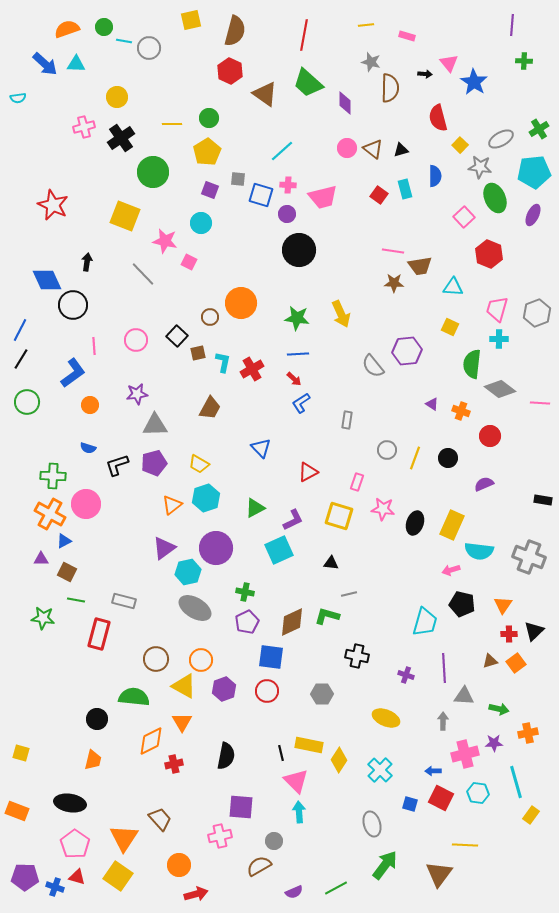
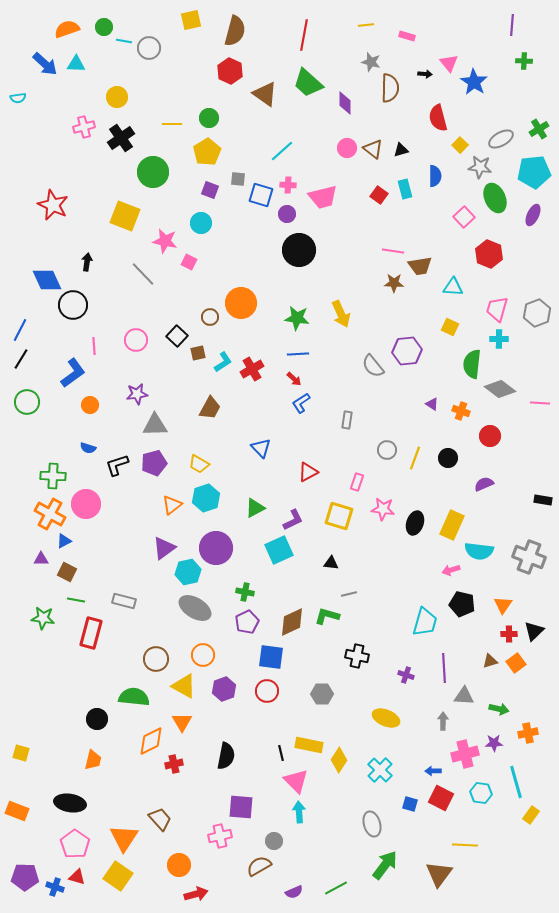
cyan L-shape at (223, 362): rotated 45 degrees clockwise
red rectangle at (99, 634): moved 8 px left, 1 px up
orange circle at (201, 660): moved 2 px right, 5 px up
cyan hexagon at (478, 793): moved 3 px right
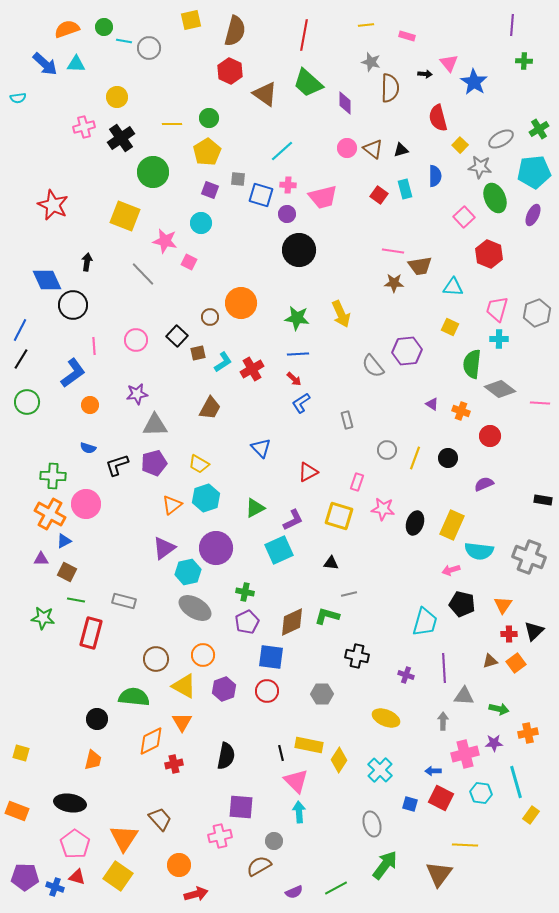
gray rectangle at (347, 420): rotated 24 degrees counterclockwise
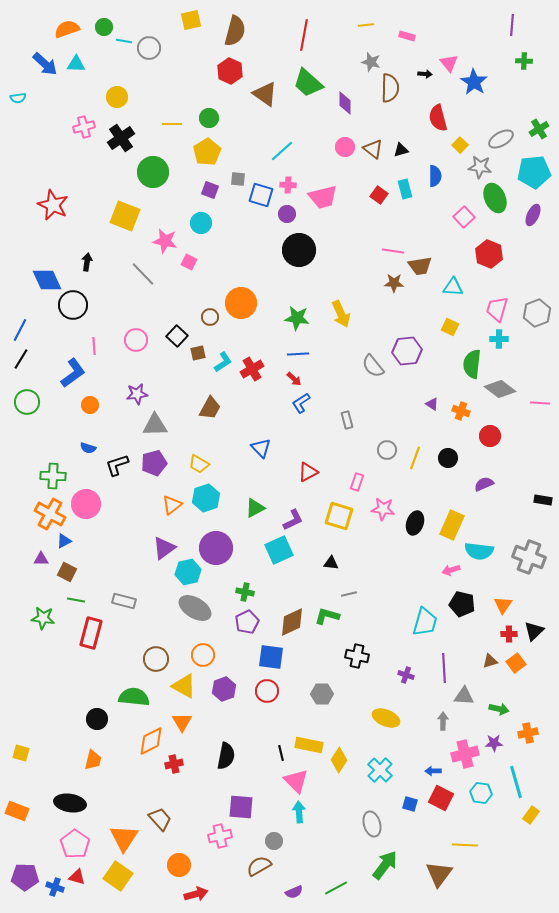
pink circle at (347, 148): moved 2 px left, 1 px up
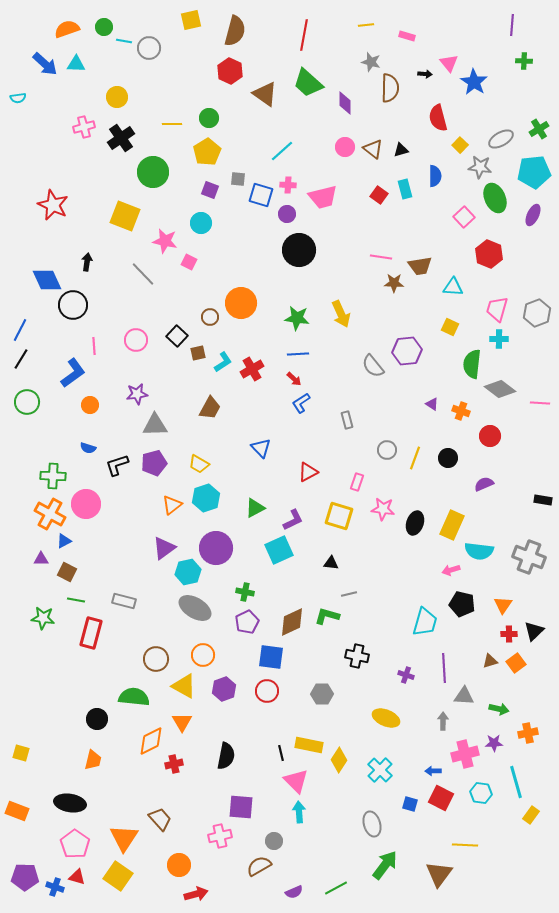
pink line at (393, 251): moved 12 px left, 6 px down
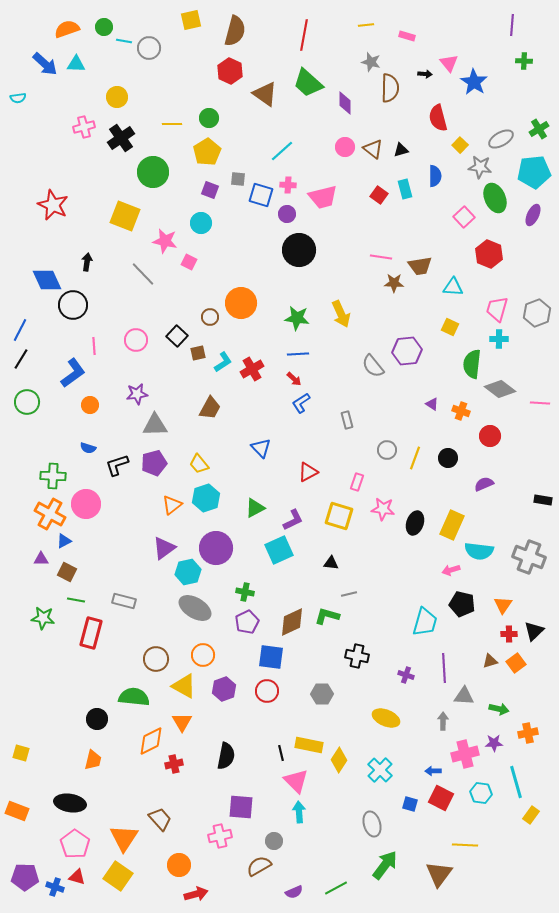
yellow trapezoid at (199, 464): rotated 20 degrees clockwise
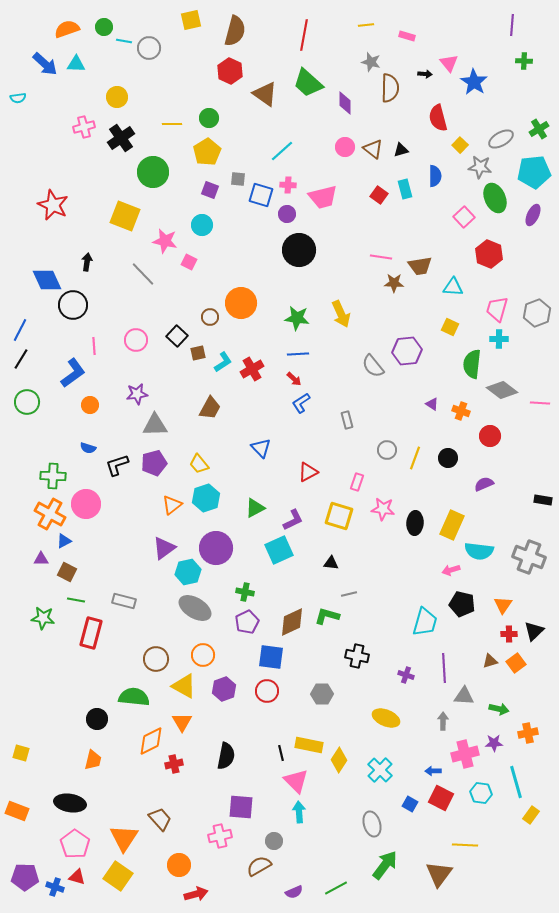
cyan circle at (201, 223): moved 1 px right, 2 px down
gray diamond at (500, 389): moved 2 px right, 1 px down
black ellipse at (415, 523): rotated 15 degrees counterclockwise
blue square at (410, 804): rotated 14 degrees clockwise
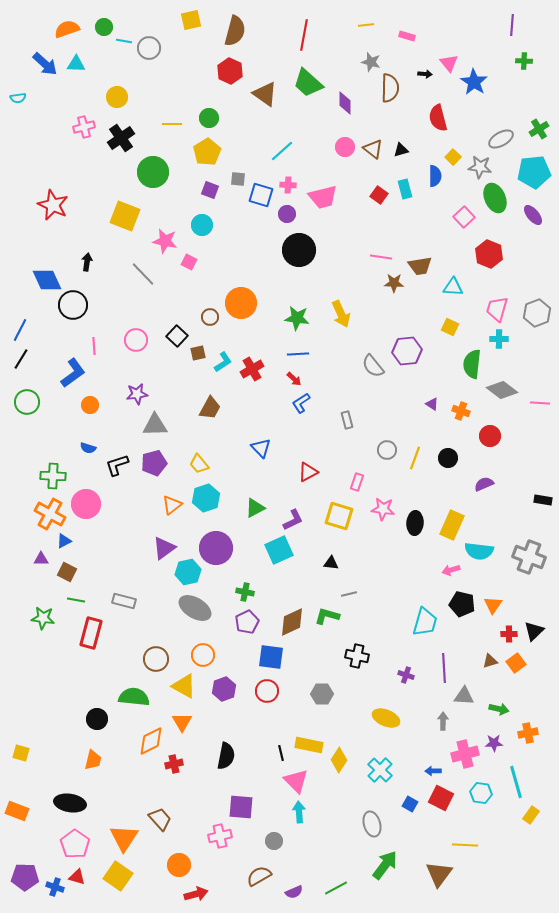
yellow square at (460, 145): moved 7 px left, 12 px down
purple ellipse at (533, 215): rotated 65 degrees counterclockwise
orange triangle at (503, 605): moved 10 px left
brown semicircle at (259, 866): moved 10 px down
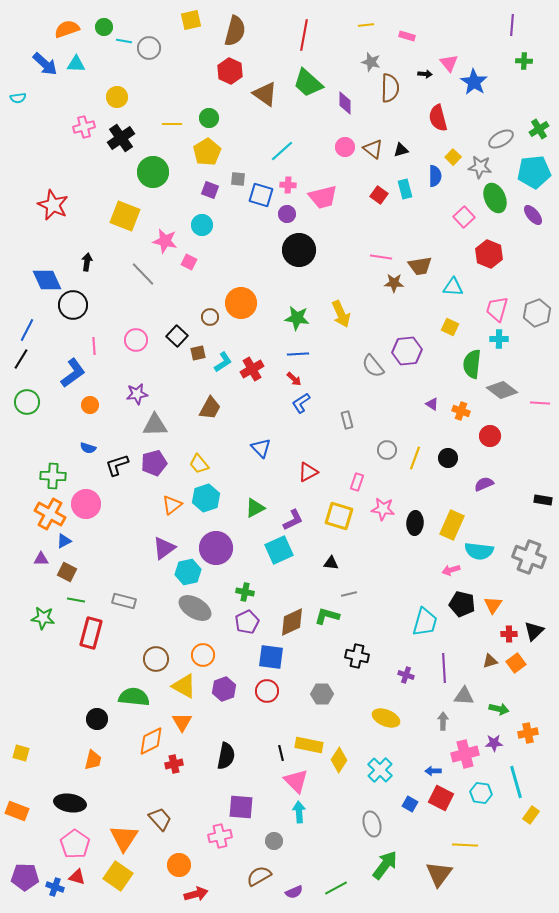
blue line at (20, 330): moved 7 px right
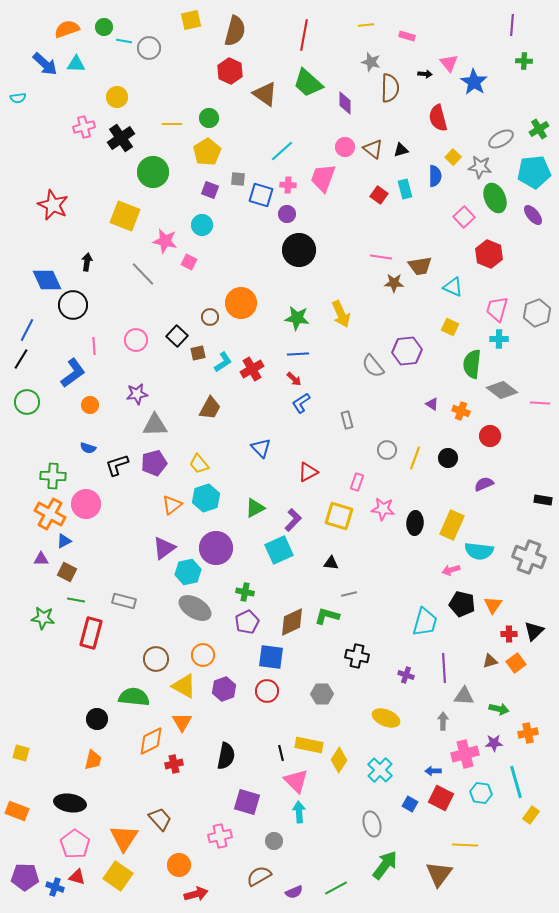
pink trapezoid at (323, 197): moved 19 px up; rotated 124 degrees clockwise
cyan triangle at (453, 287): rotated 20 degrees clockwise
purple L-shape at (293, 520): rotated 20 degrees counterclockwise
purple square at (241, 807): moved 6 px right, 5 px up; rotated 12 degrees clockwise
